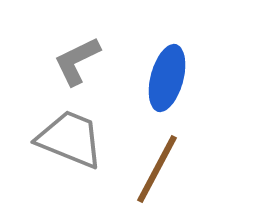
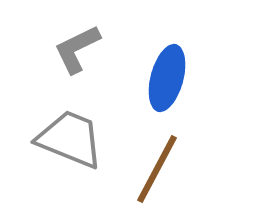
gray L-shape: moved 12 px up
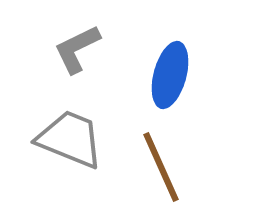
blue ellipse: moved 3 px right, 3 px up
brown line: moved 4 px right, 2 px up; rotated 52 degrees counterclockwise
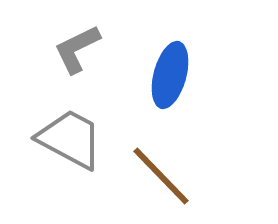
gray trapezoid: rotated 6 degrees clockwise
brown line: moved 9 px down; rotated 20 degrees counterclockwise
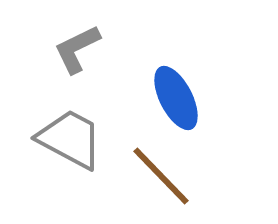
blue ellipse: moved 6 px right, 23 px down; rotated 42 degrees counterclockwise
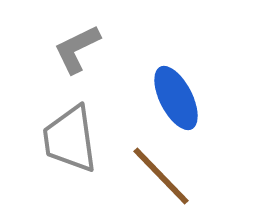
gray trapezoid: rotated 126 degrees counterclockwise
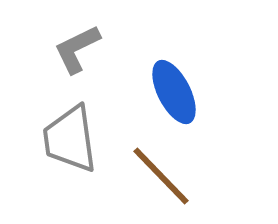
blue ellipse: moved 2 px left, 6 px up
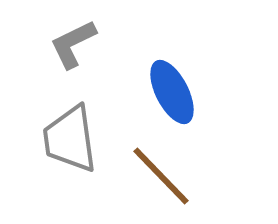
gray L-shape: moved 4 px left, 5 px up
blue ellipse: moved 2 px left
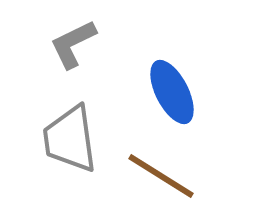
brown line: rotated 14 degrees counterclockwise
